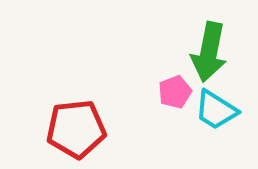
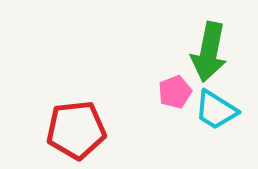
red pentagon: moved 1 px down
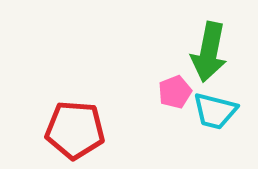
cyan trapezoid: moved 1 px left, 1 px down; rotated 18 degrees counterclockwise
red pentagon: moved 1 px left; rotated 10 degrees clockwise
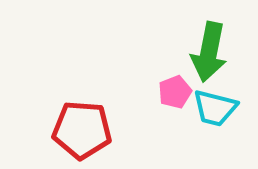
cyan trapezoid: moved 3 px up
red pentagon: moved 7 px right
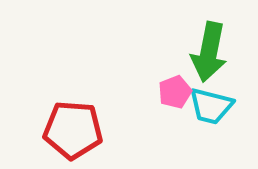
cyan trapezoid: moved 4 px left, 2 px up
red pentagon: moved 9 px left
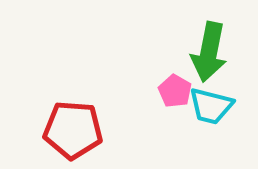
pink pentagon: moved 1 px up; rotated 20 degrees counterclockwise
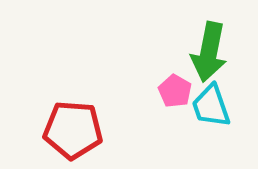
cyan trapezoid: rotated 57 degrees clockwise
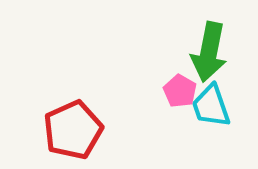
pink pentagon: moved 5 px right
red pentagon: rotated 28 degrees counterclockwise
